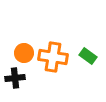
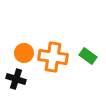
black cross: moved 1 px right, 1 px down; rotated 24 degrees clockwise
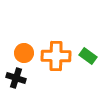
orange cross: moved 3 px right, 1 px up; rotated 8 degrees counterclockwise
black cross: moved 1 px up
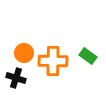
orange cross: moved 3 px left, 5 px down
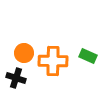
green rectangle: rotated 12 degrees counterclockwise
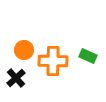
orange circle: moved 3 px up
black cross: rotated 30 degrees clockwise
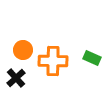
orange circle: moved 1 px left
green rectangle: moved 4 px right, 2 px down
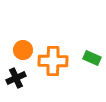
black cross: rotated 18 degrees clockwise
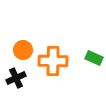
green rectangle: moved 2 px right
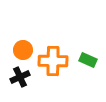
green rectangle: moved 6 px left, 2 px down
black cross: moved 4 px right, 1 px up
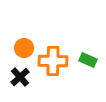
orange circle: moved 1 px right, 2 px up
black cross: rotated 18 degrees counterclockwise
